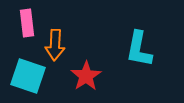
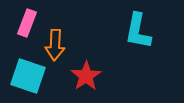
pink rectangle: rotated 28 degrees clockwise
cyan L-shape: moved 1 px left, 18 px up
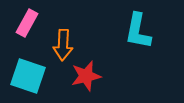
pink rectangle: rotated 8 degrees clockwise
orange arrow: moved 8 px right
red star: rotated 20 degrees clockwise
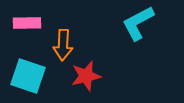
pink rectangle: rotated 60 degrees clockwise
cyan L-shape: moved 8 px up; rotated 51 degrees clockwise
